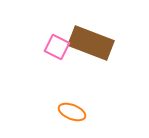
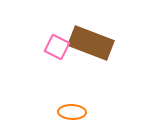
orange ellipse: rotated 20 degrees counterclockwise
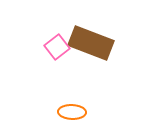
pink square: rotated 25 degrees clockwise
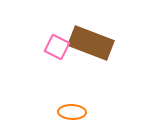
pink square: rotated 25 degrees counterclockwise
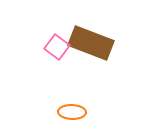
pink square: rotated 10 degrees clockwise
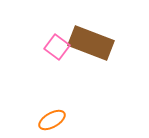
orange ellipse: moved 20 px left, 8 px down; rotated 32 degrees counterclockwise
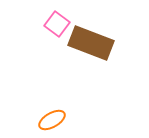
pink square: moved 23 px up
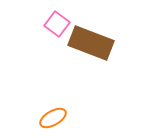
orange ellipse: moved 1 px right, 2 px up
